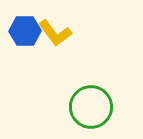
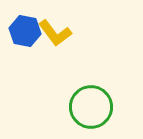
blue hexagon: rotated 12 degrees clockwise
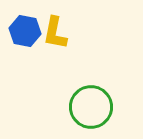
yellow L-shape: rotated 48 degrees clockwise
